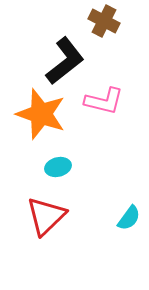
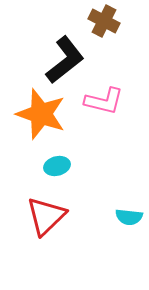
black L-shape: moved 1 px up
cyan ellipse: moved 1 px left, 1 px up
cyan semicircle: moved 1 px up; rotated 60 degrees clockwise
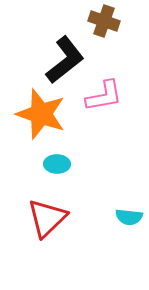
brown cross: rotated 8 degrees counterclockwise
pink L-shape: moved 5 px up; rotated 24 degrees counterclockwise
cyan ellipse: moved 2 px up; rotated 15 degrees clockwise
red triangle: moved 1 px right, 2 px down
